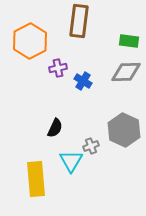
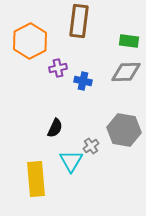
blue cross: rotated 18 degrees counterclockwise
gray hexagon: rotated 16 degrees counterclockwise
gray cross: rotated 14 degrees counterclockwise
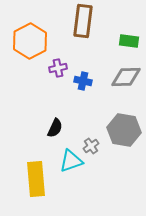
brown rectangle: moved 4 px right
gray diamond: moved 5 px down
cyan triangle: rotated 40 degrees clockwise
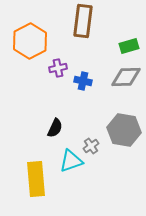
green rectangle: moved 5 px down; rotated 24 degrees counterclockwise
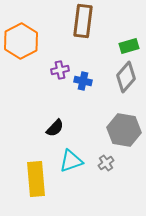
orange hexagon: moved 9 px left
purple cross: moved 2 px right, 2 px down
gray diamond: rotated 48 degrees counterclockwise
black semicircle: rotated 18 degrees clockwise
gray cross: moved 15 px right, 17 px down
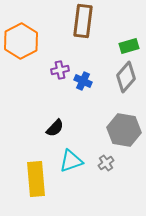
blue cross: rotated 12 degrees clockwise
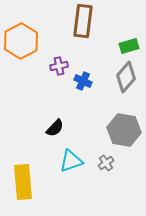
purple cross: moved 1 px left, 4 px up
yellow rectangle: moved 13 px left, 3 px down
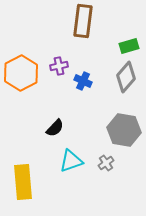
orange hexagon: moved 32 px down
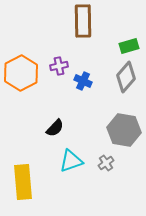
brown rectangle: rotated 8 degrees counterclockwise
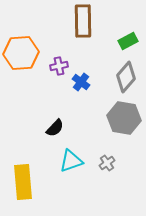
green rectangle: moved 1 px left, 5 px up; rotated 12 degrees counterclockwise
orange hexagon: moved 20 px up; rotated 24 degrees clockwise
blue cross: moved 2 px left, 1 px down; rotated 12 degrees clockwise
gray hexagon: moved 12 px up
gray cross: moved 1 px right
